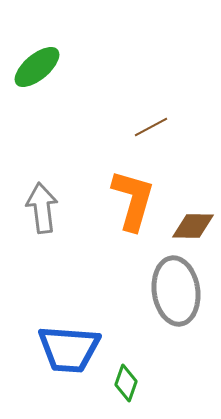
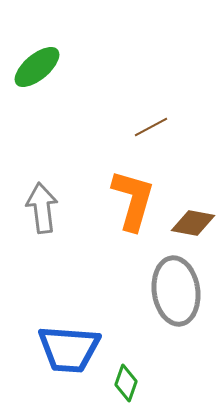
brown diamond: moved 3 px up; rotated 9 degrees clockwise
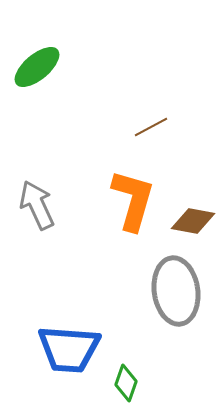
gray arrow: moved 5 px left, 3 px up; rotated 18 degrees counterclockwise
brown diamond: moved 2 px up
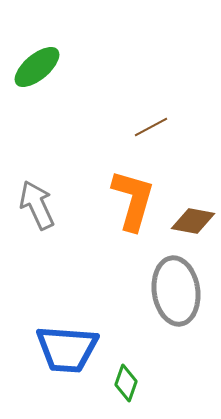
blue trapezoid: moved 2 px left
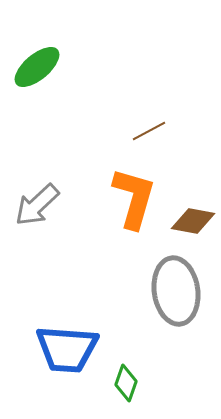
brown line: moved 2 px left, 4 px down
orange L-shape: moved 1 px right, 2 px up
gray arrow: rotated 108 degrees counterclockwise
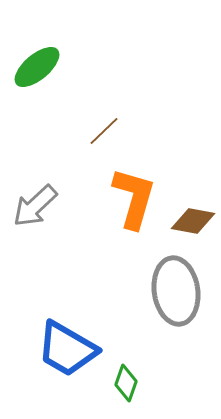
brown line: moved 45 px left; rotated 16 degrees counterclockwise
gray arrow: moved 2 px left, 1 px down
blue trapezoid: rotated 26 degrees clockwise
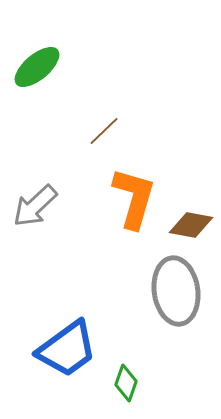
brown diamond: moved 2 px left, 4 px down
blue trapezoid: rotated 66 degrees counterclockwise
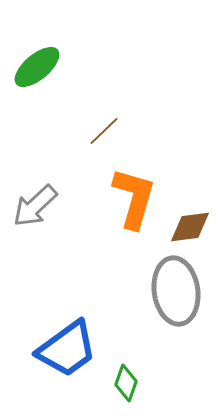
brown diamond: moved 1 px left, 2 px down; rotated 18 degrees counterclockwise
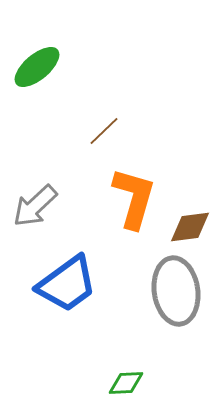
blue trapezoid: moved 65 px up
green diamond: rotated 69 degrees clockwise
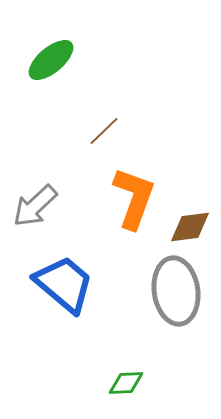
green ellipse: moved 14 px right, 7 px up
orange L-shape: rotated 4 degrees clockwise
blue trapezoid: moved 3 px left; rotated 104 degrees counterclockwise
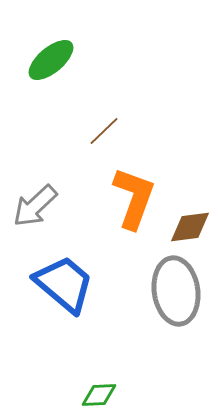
green diamond: moved 27 px left, 12 px down
